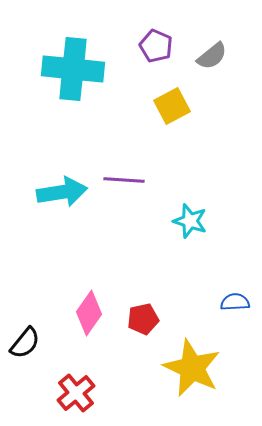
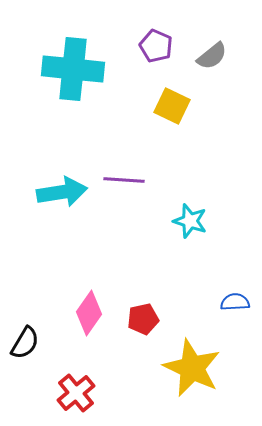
yellow square: rotated 36 degrees counterclockwise
black semicircle: rotated 8 degrees counterclockwise
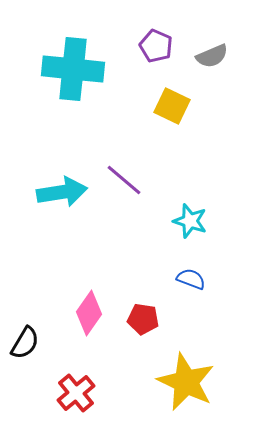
gray semicircle: rotated 16 degrees clockwise
purple line: rotated 36 degrees clockwise
blue semicircle: moved 44 px left, 23 px up; rotated 24 degrees clockwise
red pentagon: rotated 20 degrees clockwise
yellow star: moved 6 px left, 14 px down
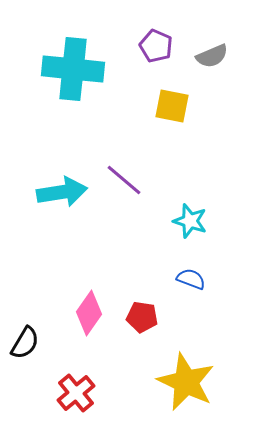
yellow square: rotated 15 degrees counterclockwise
red pentagon: moved 1 px left, 2 px up
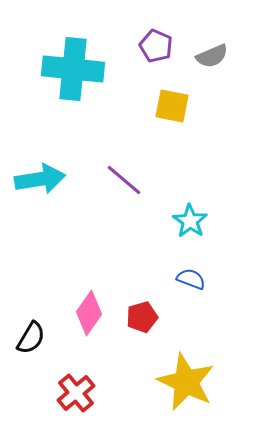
cyan arrow: moved 22 px left, 13 px up
cyan star: rotated 16 degrees clockwise
red pentagon: rotated 24 degrees counterclockwise
black semicircle: moved 6 px right, 5 px up
